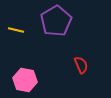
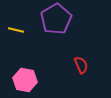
purple pentagon: moved 2 px up
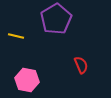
yellow line: moved 6 px down
pink hexagon: moved 2 px right
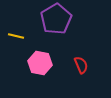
pink hexagon: moved 13 px right, 17 px up
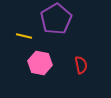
yellow line: moved 8 px right
red semicircle: rotated 12 degrees clockwise
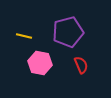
purple pentagon: moved 12 px right, 13 px down; rotated 16 degrees clockwise
red semicircle: rotated 12 degrees counterclockwise
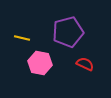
yellow line: moved 2 px left, 2 px down
red semicircle: moved 4 px right, 1 px up; rotated 42 degrees counterclockwise
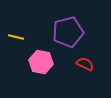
yellow line: moved 6 px left, 1 px up
pink hexagon: moved 1 px right, 1 px up
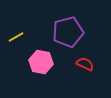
yellow line: rotated 42 degrees counterclockwise
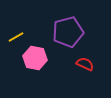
pink hexagon: moved 6 px left, 4 px up
